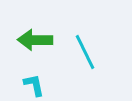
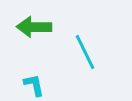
green arrow: moved 1 px left, 13 px up
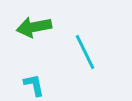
green arrow: rotated 12 degrees counterclockwise
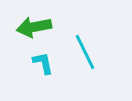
cyan L-shape: moved 9 px right, 22 px up
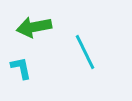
cyan L-shape: moved 22 px left, 5 px down
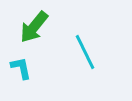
green arrow: rotated 40 degrees counterclockwise
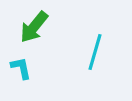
cyan line: moved 10 px right; rotated 42 degrees clockwise
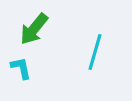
green arrow: moved 2 px down
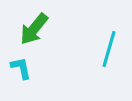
cyan line: moved 14 px right, 3 px up
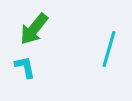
cyan L-shape: moved 4 px right, 1 px up
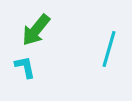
green arrow: moved 2 px right, 1 px down
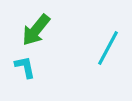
cyan line: moved 1 px left, 1 px up; rotated 12 degrees clockwise
